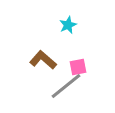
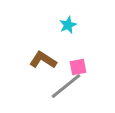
brown L-shape: rotated 8 degrees counterclockwise
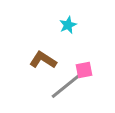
pink square: moved 6 px right, 3 px down
